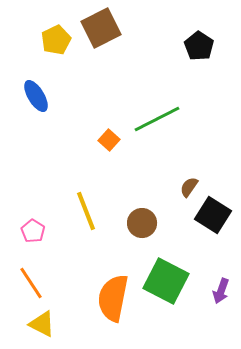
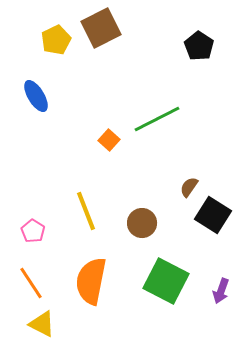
orange semicircle: moved 22 px left, 17 px up
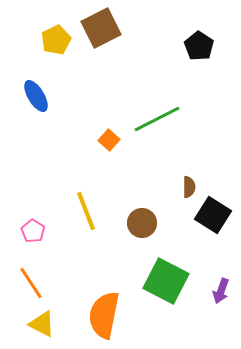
brown semicircle: rotated 145 degrees clockwise
orange semicircle: moved 13 px right, 34 px down
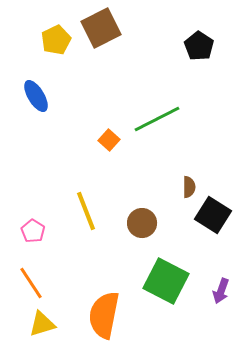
yellow triangle: rotated 44 degrees counterclockwise
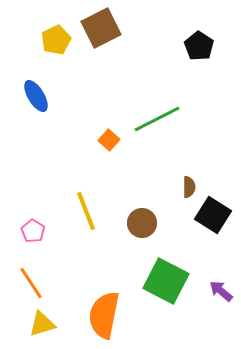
purple arrow: rotated 110 degrees clockwise
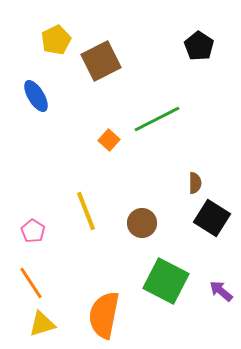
brown square: moved 33 px down
brown semicircle: moved 6 px right, 4 px up
black square: moved 1 px left, 3 px down
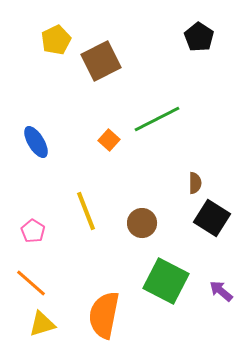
black pentagon: moved 9 px up
blue ellipse: moved 46 px down
orange line: rotated 16 degrees counterclockwise
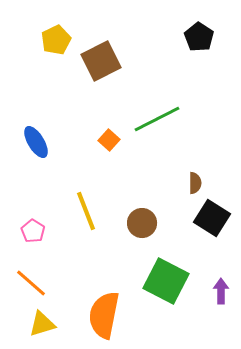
purple arrow: rotated 50 degrees clockwise
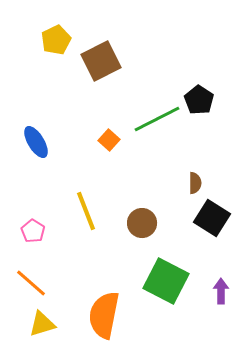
black pentagon: moved 63 px down
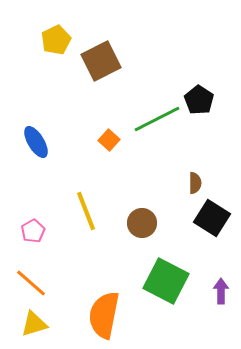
pink pentagon: rotated 10 degrees clockwise
yellow triangle: moved 8 px left
